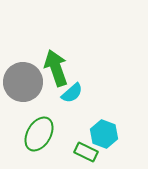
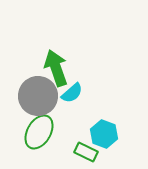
gray circle: moved 15 px right, 14 px down
green ellipse: moved 2 px up
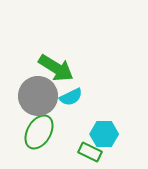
green arrow: rotated 141 degrees clockwise
cyan semicircle: moved 1 px left, 4 px down; rotated 15 degrees clockwise
cyan hexagon: rotated 20 degrees counterclockwise
green rectangle: moved 4 px right
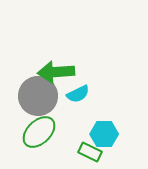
green arrow: moved 4 px down; rotated 144 degrees clockwise
cyan semicircle: moved 7 px right, 3 px up
green ellipse: rotated 16 degrees clockwise
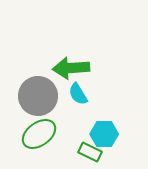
green arrow: moved 15 px right, 4 px up
cyan semicircle: rotated 85 degrees clockwise
green ellipse: moved 2 px down; rotated 8 degrees clockwise
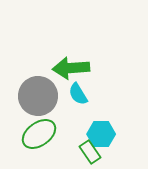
cyan hexagon: moved 3 px left
green rectangle: rotated 30 degrees clockwise
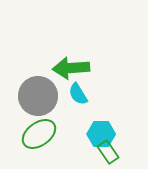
green rectangle: moved 18 px right
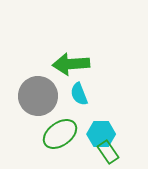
green arrow: moved 4 px up
cyan semicircle: moved 1 px right; rotated 10 degrees clockwise
green ellipse: moved 21 px right
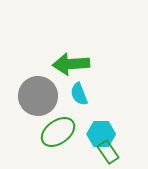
green ellipse: moved 2 px left, 2 px up
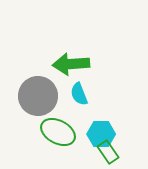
green ellipse: rotated 64 degrees clockwise
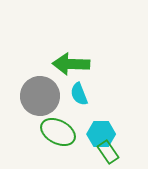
green arrow: rotated 6 degrees clockwise
gray circle: moved 2 px right
